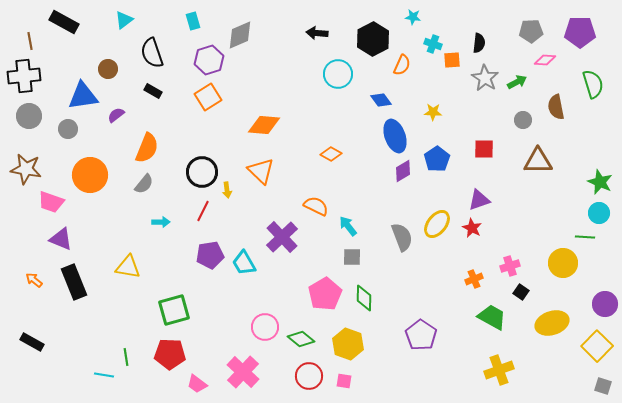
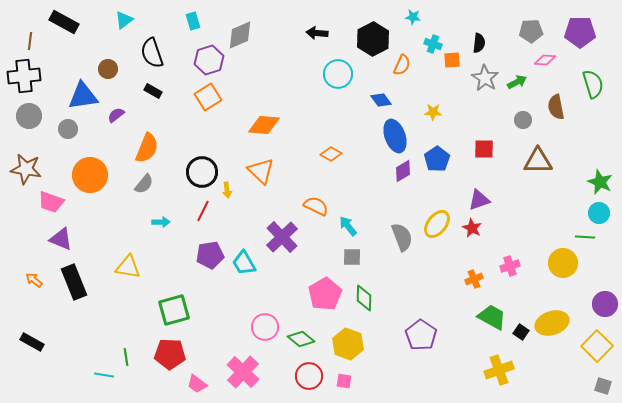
brown line at (30, 41): rotated 18 degrees clockwise
black square at (521, 292): moved 40 px down
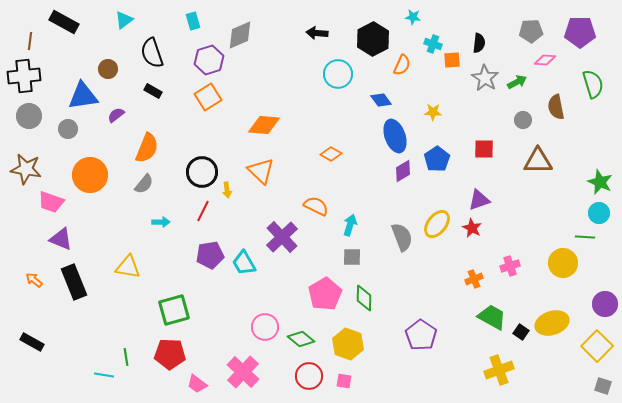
cyan arrow at (348, 226): moved 2 px right, 1 px up; rotated 55 degrees clockwise
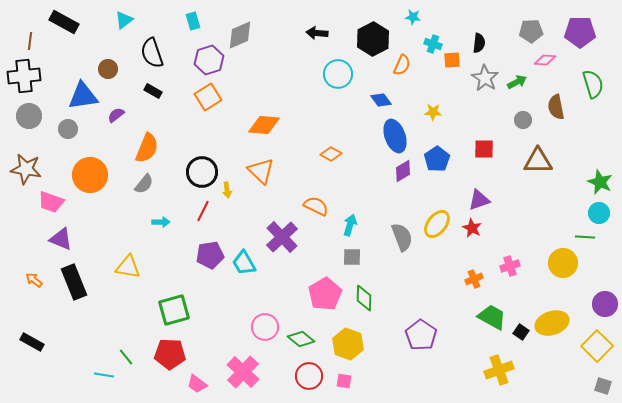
green line at (126, 357): rotated 30 degrees counterclockwise
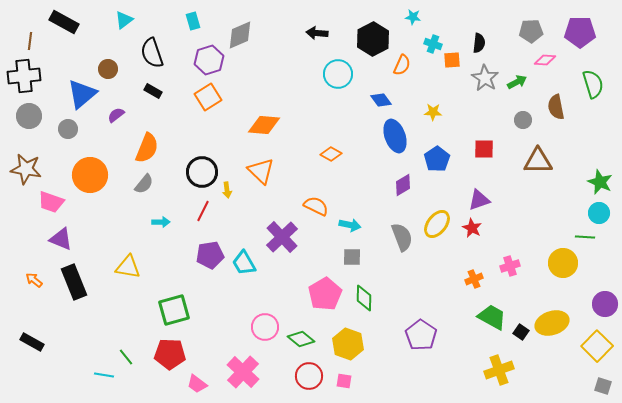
blue triangle at (83, 96): moved 1 px left, 2 px up; rotated 32 degrees counterclockwise
purple diamond at (403, 171): moved 14 px down
cyan arrow at (350, 225): rotated 85 degrees clockwise
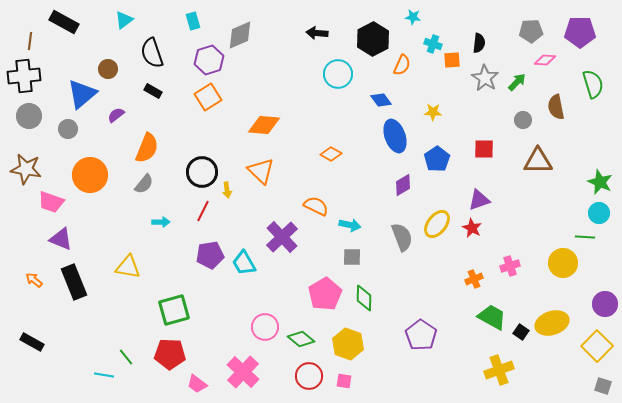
green arrow at (517, 82): rotated 18 degrees counterclockwise
